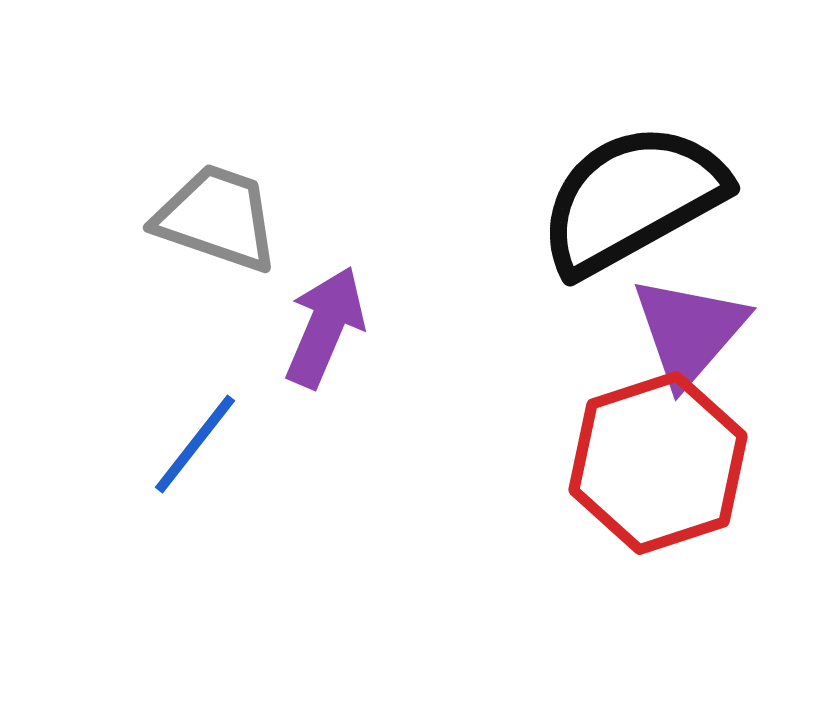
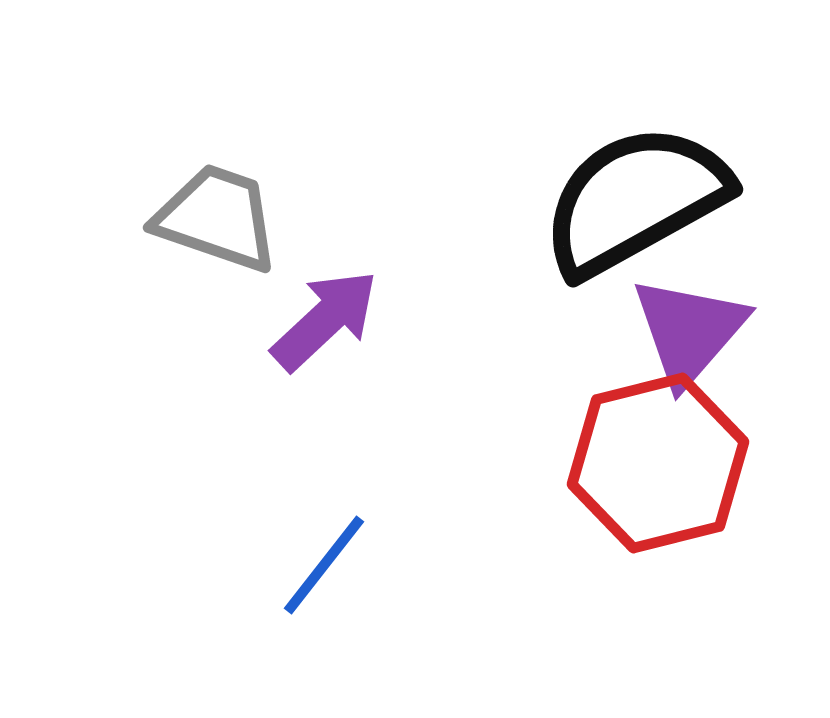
black semicircle: moved 3 px right, 1 px down
purple arrow: moved 7 px up; rotated 24 degrees clockwise
blue line: moved 129 px right, 121 px down
red hexagon: rotated 4 degrees clockwise
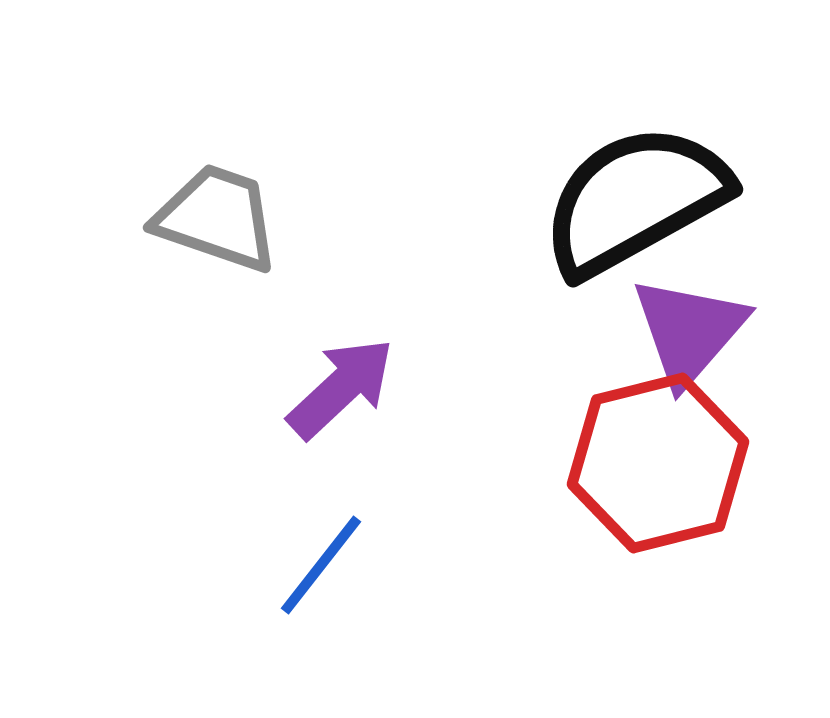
purple arrow: moved 16 px right, 68 px down
blue line: moved 3 px left
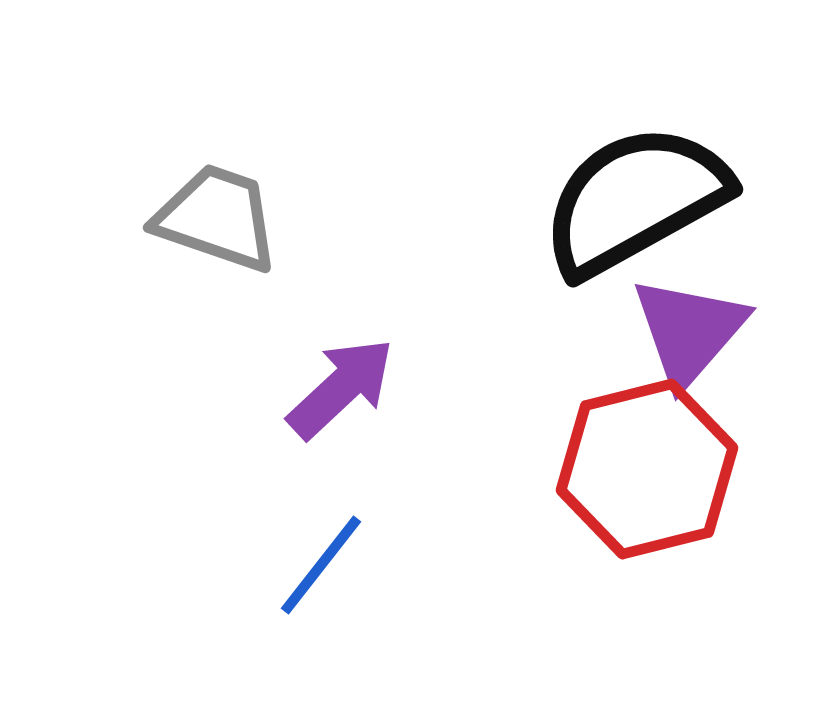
red hexagon: moved 11 px left, 6 px down
